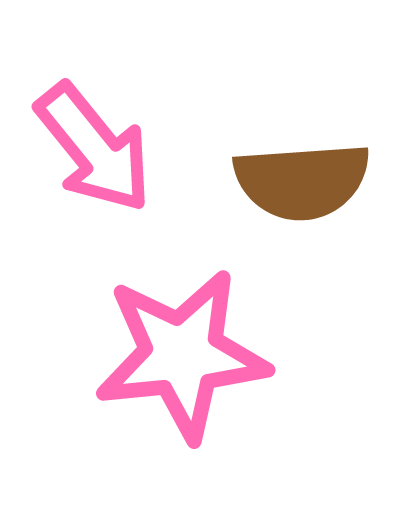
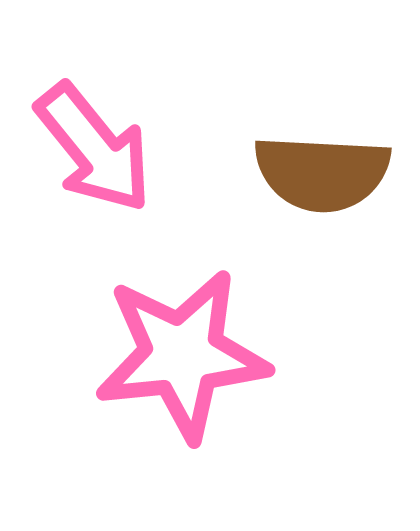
brown semicircle: moved 20 px right, 8 px up; rotated 7 degrees clockwise
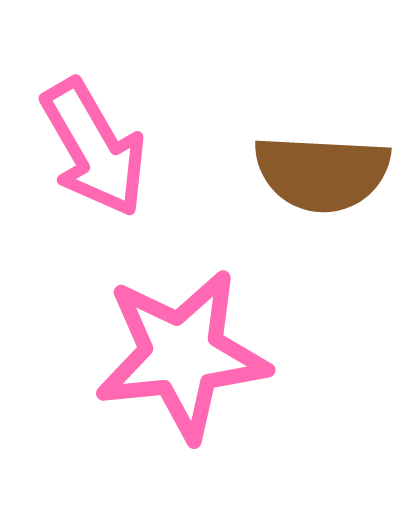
pink arrow: rotated 9 degrees clockwise
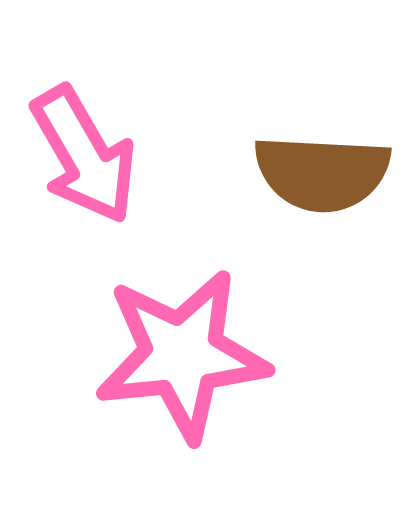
pink arrow: moved 10 px left, 7 px down
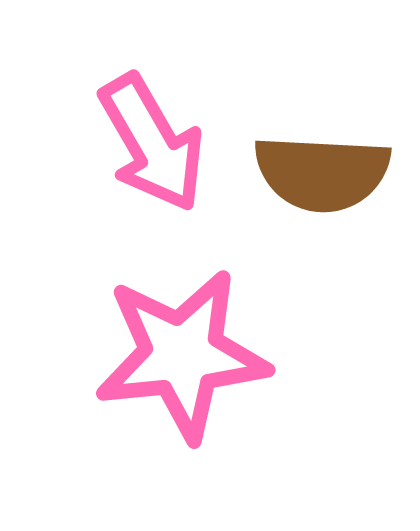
pink arrow: moved 68 px right, 12 px up
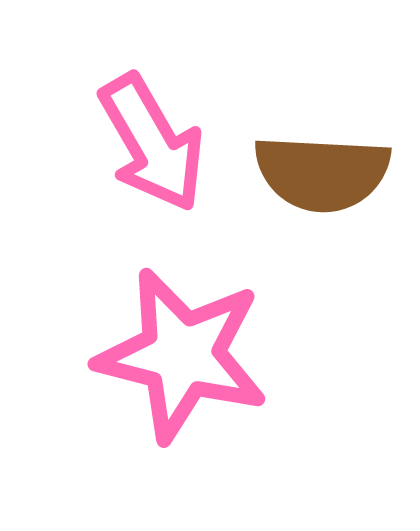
pink star: rotated 20 degrees clockwise
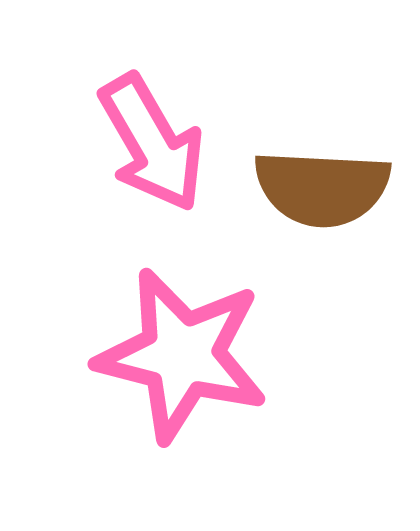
brown semicircle: moved 15 px down
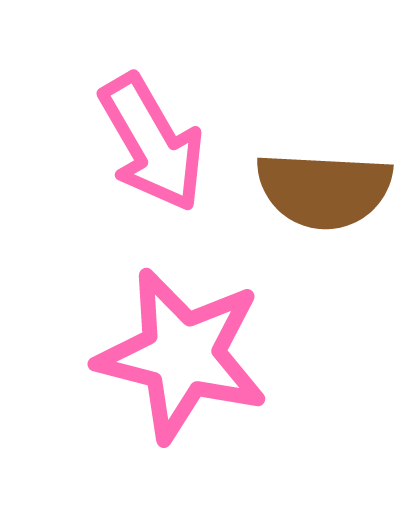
brown semicircle: moved 2 px right, 2 px down
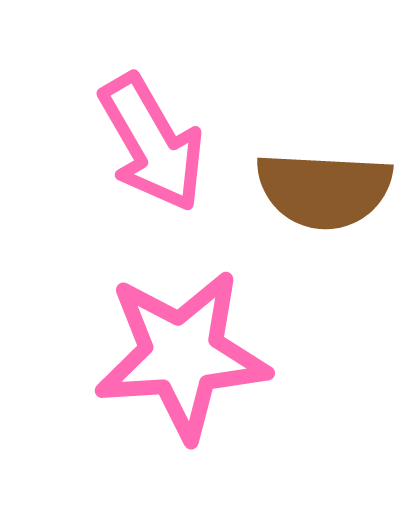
pink star: rotated 18 degrees counterclockwise
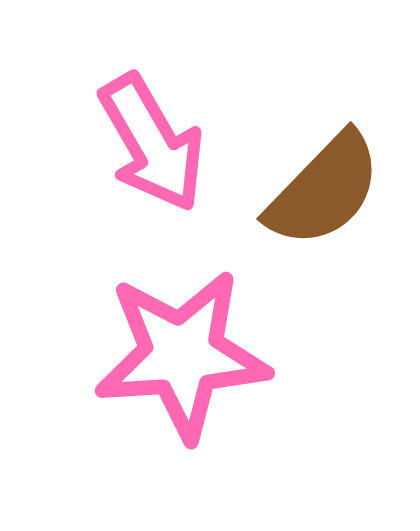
brown semicircle: rotated 49 degrees counterclockwise
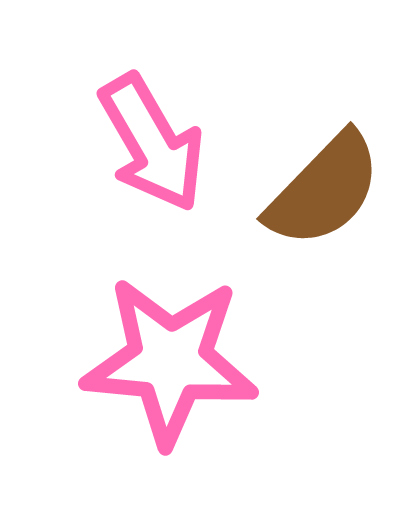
pink star: moved 12 px left, 6 px down; rotated 9 degrees clockwise
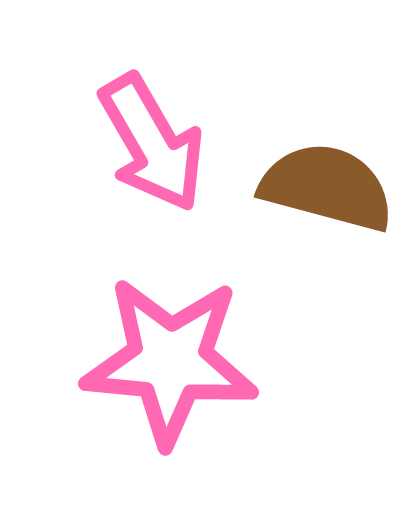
brown semicircle: moved 3 px right, 3 px up; rotated 119 degrees counterclockwise
